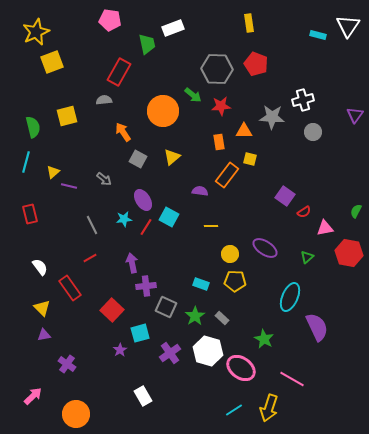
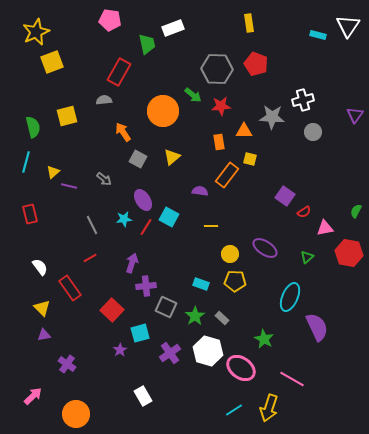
purple arrow at (132, 263): rotated 30 degrees clockwise
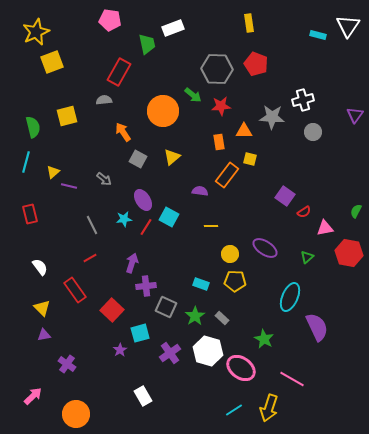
red rectangle at (70, 288): moved 5 px right, 2 px down
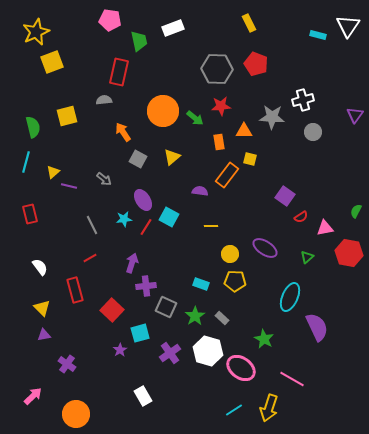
yellow rectangle at (249, 23): rotated 18 degrees counterclockwise
green trapezoid at (147, 44): moved 8 px left, 3 px up
red rectangle at (119, 72): rotated 16 degrees counterclockwise
green arrow at (193, 95): moved 2 px right, 23 px down
red semicircle at (304, 212): moved 3 px left, 5 px down
red rectangle at (75, 290): rotated 20 degrees clockwise
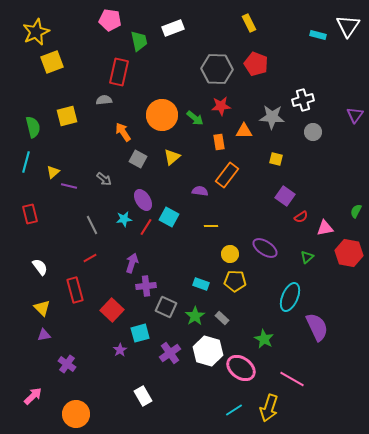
orange circle at (163, 111): moved 1 px left, 4 px down
yellow square at (250, 159): moved 26 px right
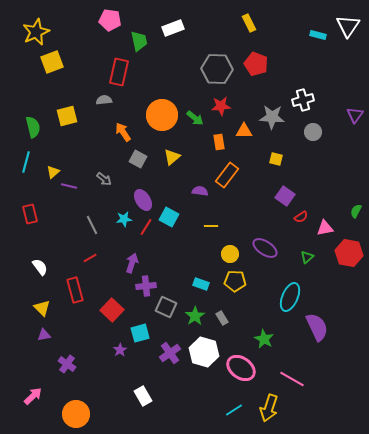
gray rectangle at (222, 318): rotated 16 degrees clockwise
white hexagon at (208, 351): moved 4 px left, 1 px down
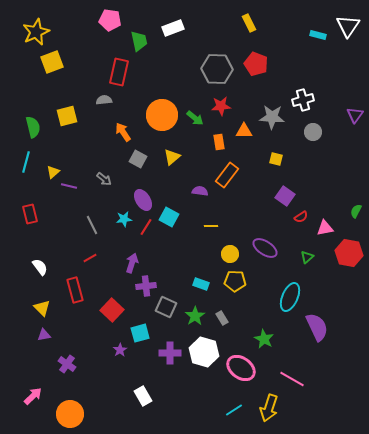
purple cross at (170, 353): rotated 35 degrees clockwise
orange circle at (76, 414): moved 6 px left
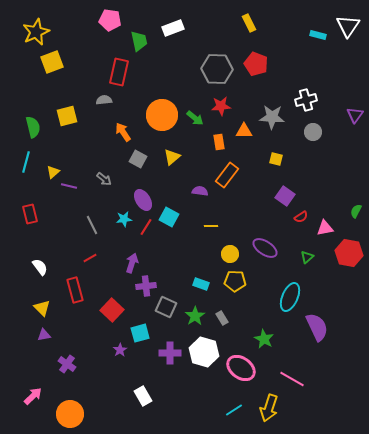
white cross at (303, 100): moved 3 px right
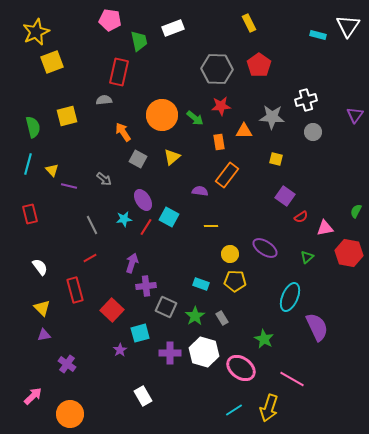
red pentagon at (256, 64): moved 3 px right, 1 px down; rotated 15 degrees clockwise
cyan line at (26, 162): moved 2 px right, 2 px down
yellow triangle at (53, 172): moved 1 px left, 2 px up; rotated 32 degrees counterclockwise
